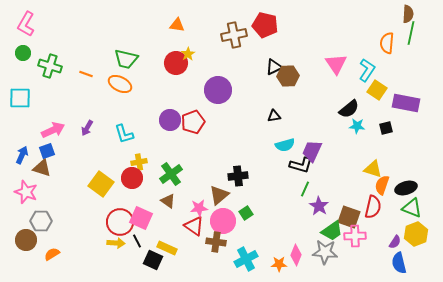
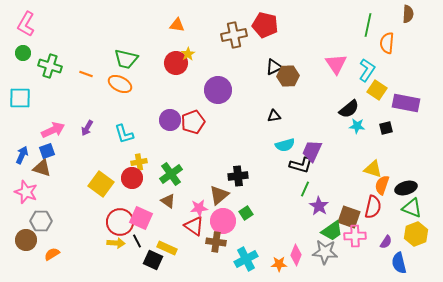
green line at (411, 33): moved 43 px left, 8 px up
purple semicircle at (395, 242): moved 9 px left
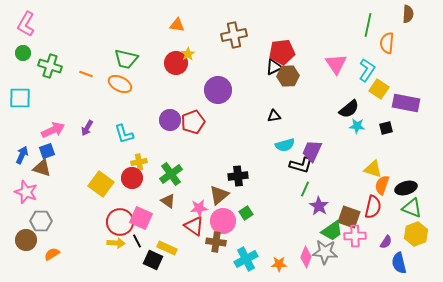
red pentagon at (265, 25): moved 17 px right, 27 px down; rotated 20 degrees counterclockwise
yellow square at (377, 90): moved 2 px right, 1 px up
pink diamond at (296, 255): moved 10 px right, 2 px down
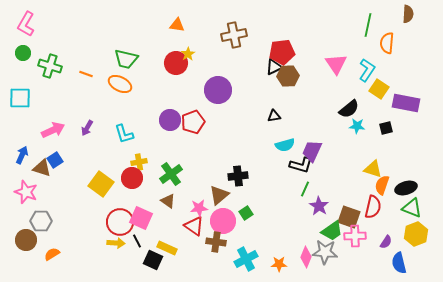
blue square at (47, 151): moved 8 px right, 9 px down; rotated 14 degrees counterclockwise
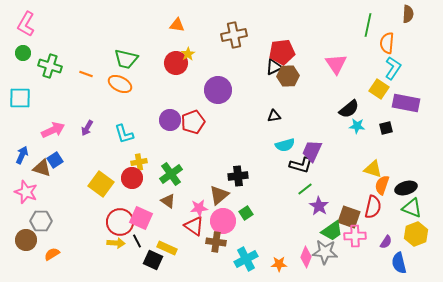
cyan L-shape at (367, 70): moved 26 px right, 2 px up
green line at (305, 189): rotated 28 degrees clockwise
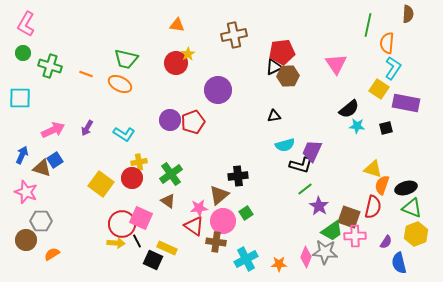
cyan L-shape at (124, 134): rotated 40 degrees counterclockwise
red circle at (120, 222): moved 2 px right, 2 px down
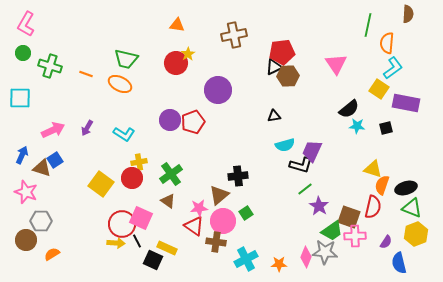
cyan L-shape at (393, 68): rotated 20 degrees clockwise
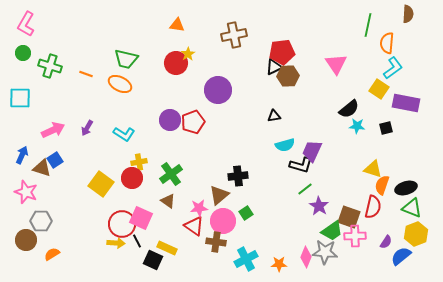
blue semicircle at (399, 263): moved 2 px right, 7 px up; rotated 65 degrees clockwise
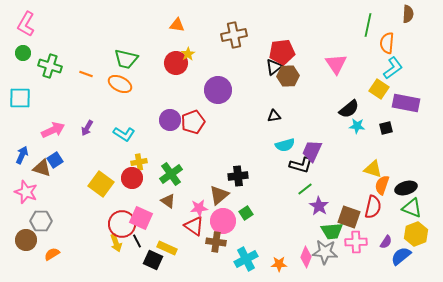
black triangle at (274, 67): rotated 12 degrees counterclockwise
green trapezoid at (332, 231): rotated 30 degrees clockwise
pink cross at (355, 236): moved 1 px right, 6 px down
yellow arrow at (116, 243): rotated 66 degrees clockwise
